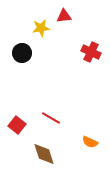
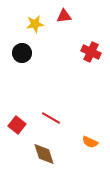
yellow star: moved 6 px left, 4 px up
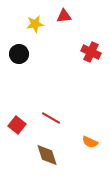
black circle: moved 3 px left, 1 px down
brown diamond: moved 3 px right, 1 px down
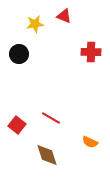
red triangle: rotated 28 degrees clockwise
red cross: rotated 24 degrees counterclockwise
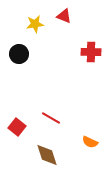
red square: moved 2 px down
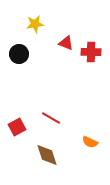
red triangle: moved 2 px right, 27 px down
red square: rotated 24 degrees clockwise
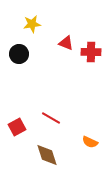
yellow star: moved 3 px left
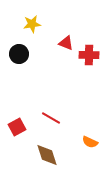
red cross: moved 2 px left, 3 px down
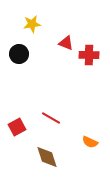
brown diamond: moved 2 px down
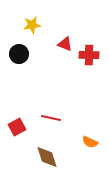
yellow star: moved 1 px down
red triangle: moved 1 px left, 1 px down
red line: rotated 18 degrees counterclockwise
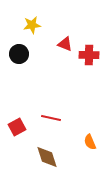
orange semicircle: rotated 42 degrees clockwise
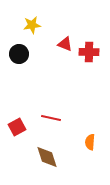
red cross: moved 3 px up
orange semicircle: rotated 28 degrees clockwise
